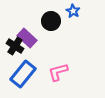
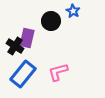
purple rectangle: rotated 60 degrees clockwise
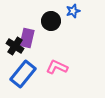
blue star: rotated 24 degrees clockwise
pink L-shape: moved 1 px left, 5 px up; rotated 40 degrees clockwise
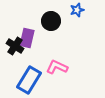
blue star: moved 4 px right, 1 px up
blue rectangle: moved 6 px right, 6 px down; rotated 8 degrees counterclockwise
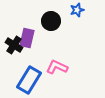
black cross: moved 1 px left, 1 px up
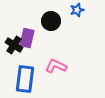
pink L-shape: moved 1 px left, 1 px up
blue rectangle: moved 4 px left, 1 px up; rotated 24 degrees counterclockwise
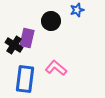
pink L-shape: moved 2 px down; rotated 15 degrees clockwise
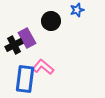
purple rectangle: rotated 42 degrees counterclockwise
black cross: rotated 30 degrees clockwise
pink L-shape: moved 13 px left, 1 px up
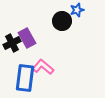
black circle: moved 11 px right
black cross: moved 2 px left, 2 px up
blue rectangle: moved 1 px up
